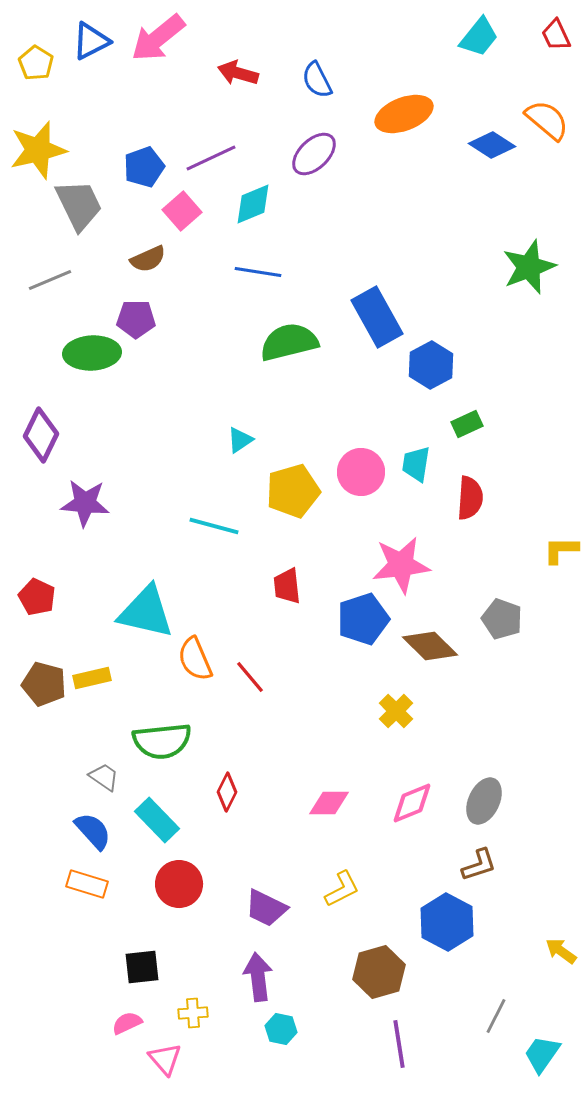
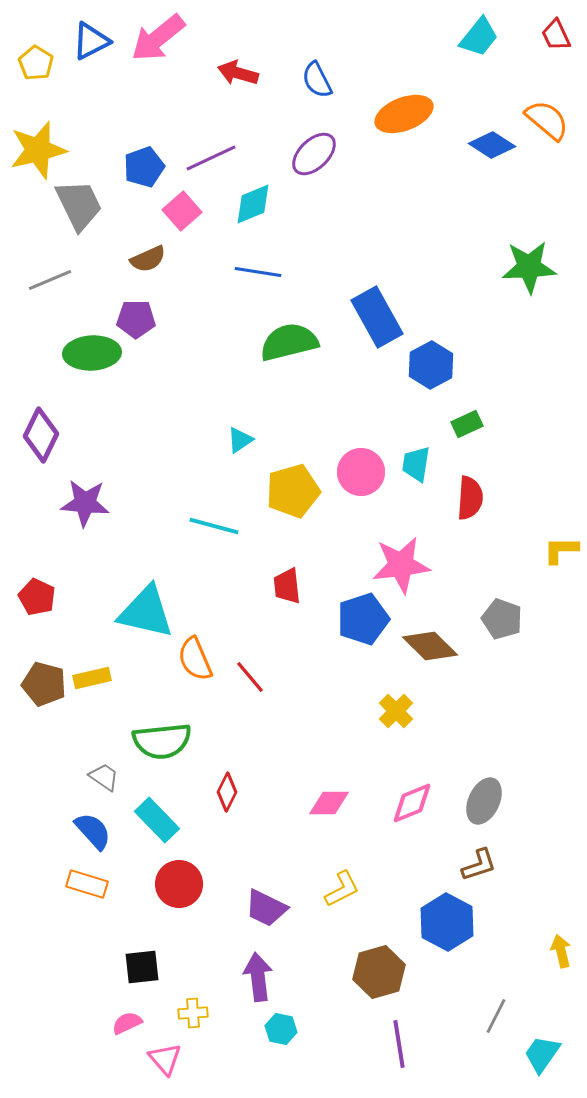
green star at (529, 267): rotated 18 degrees clockwise
yellow arrow at (561, 951): rotated 40 degrees clockwise
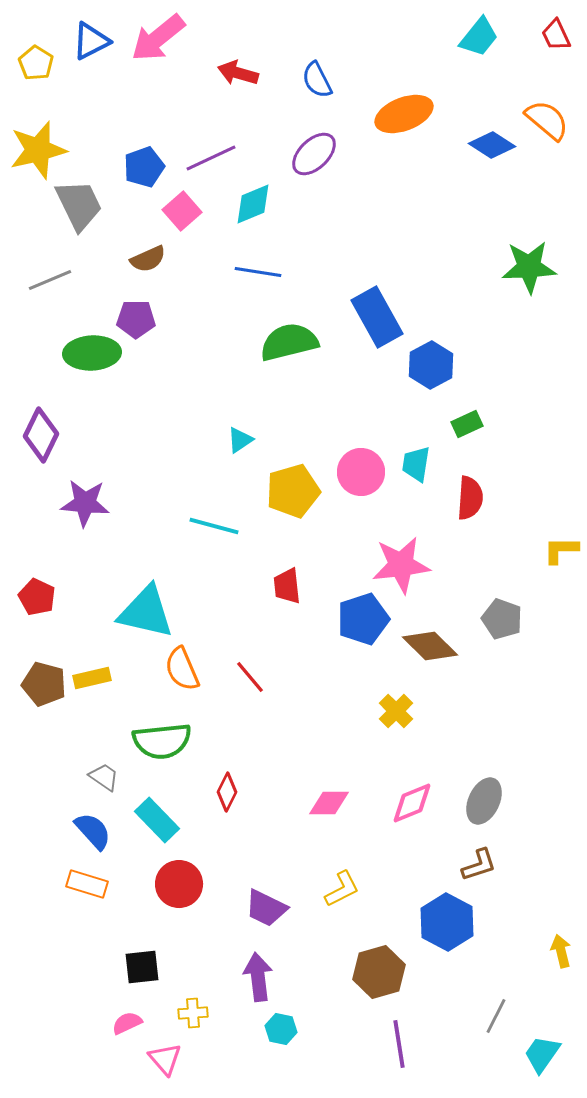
orange semicircle at (195, 659): moved 13 px left, 10 px down
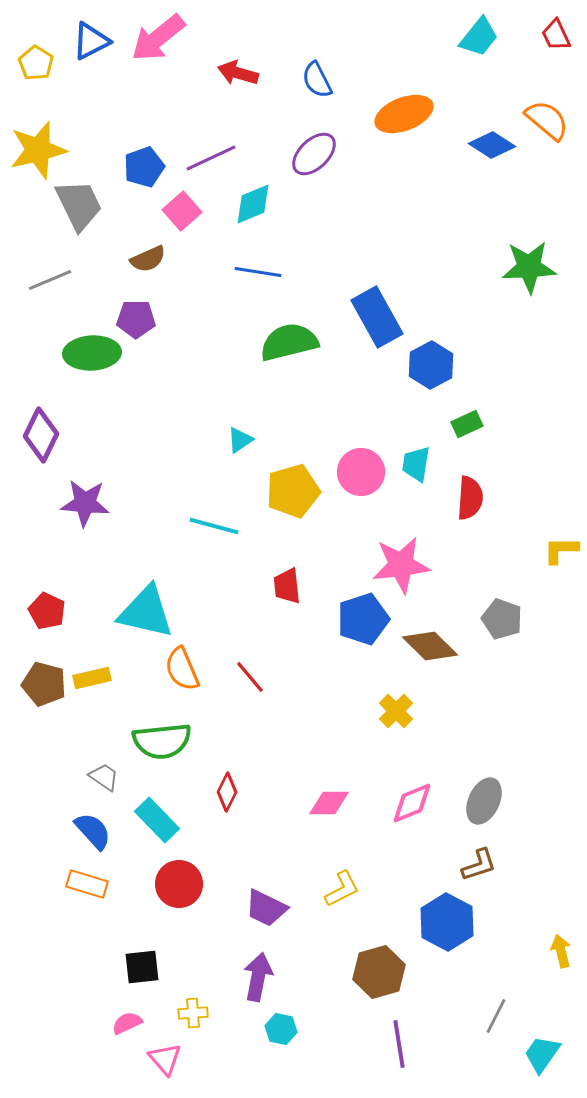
red pentagon at (37, 597): moved 10 px right, 14 px down
purple arrow at (258, 977): rotated 18 degrees clockwise
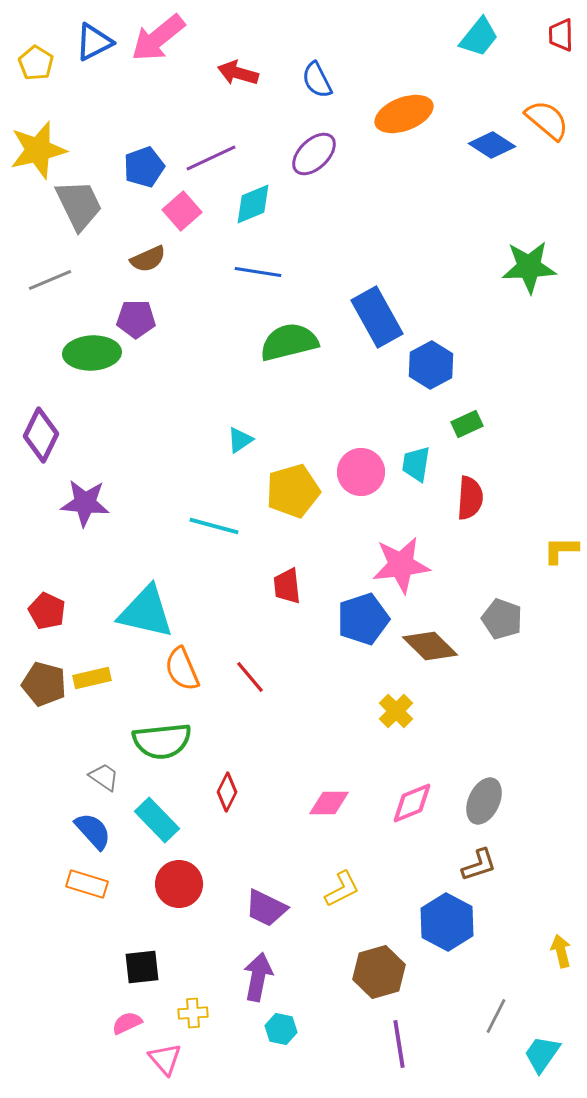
red trapezoid at (556, 35): moved 5 px right; rotated 24 degrees clockwise
blue triangle at (91, 41): moved 3 px right, 1 px down
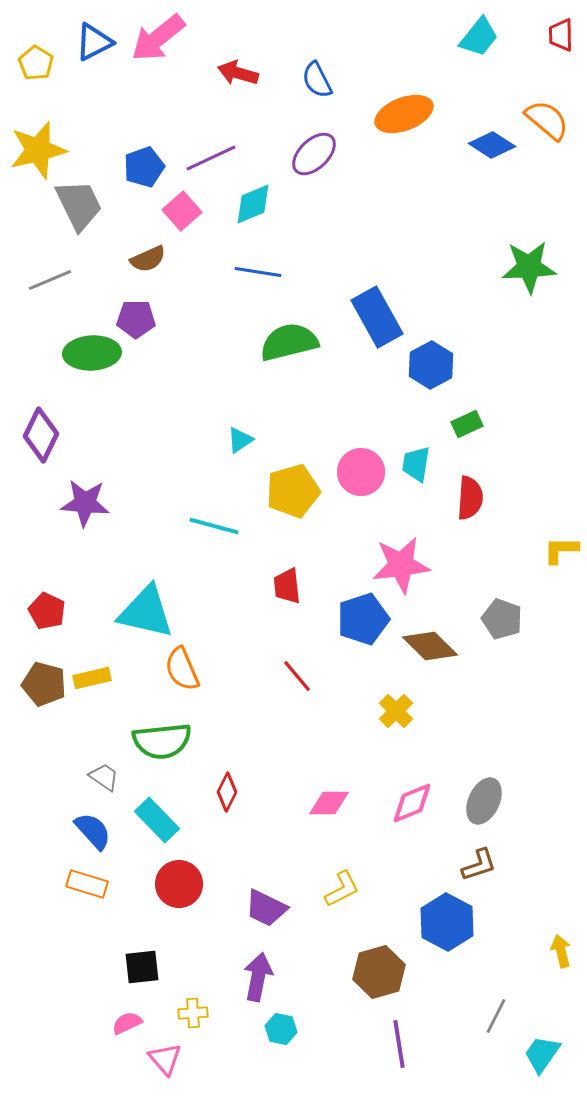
red line at (250, 677): moved 47 px right, 1 px up
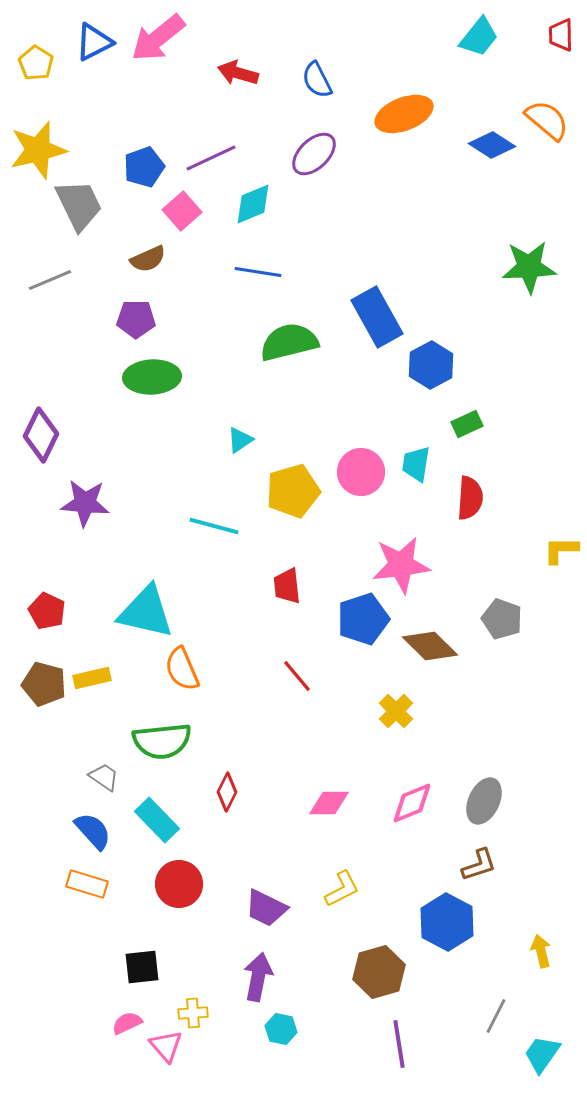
green ellipse at (92, 353): moved 60 px right, 24 px down
yellow arrow at (561, 951): moved 20 px left
pink triangle at (165, 1059): moved 1 px right, 13 px up
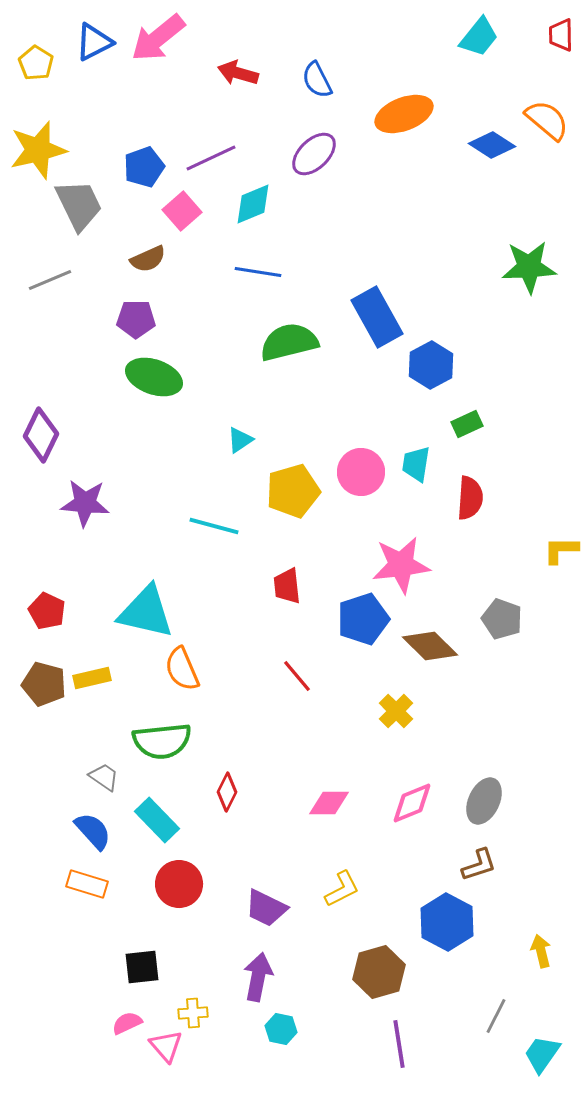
green ellipse at (152, 377): moved 2 px right; rotated 22 degrees clockwise
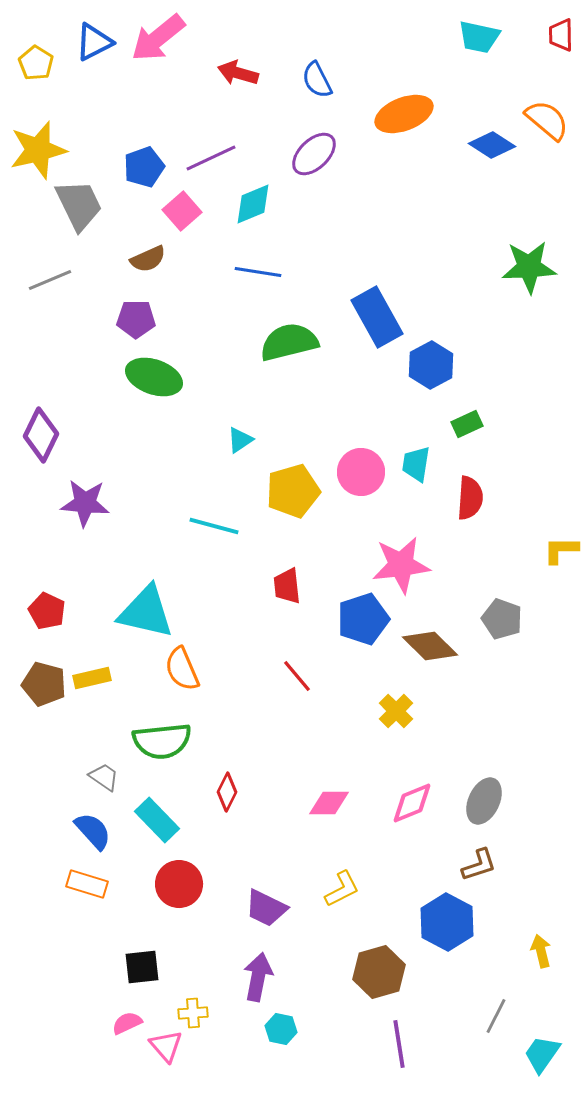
cyan trapezoid at (479, 37): rotated 63 degrees clockwise
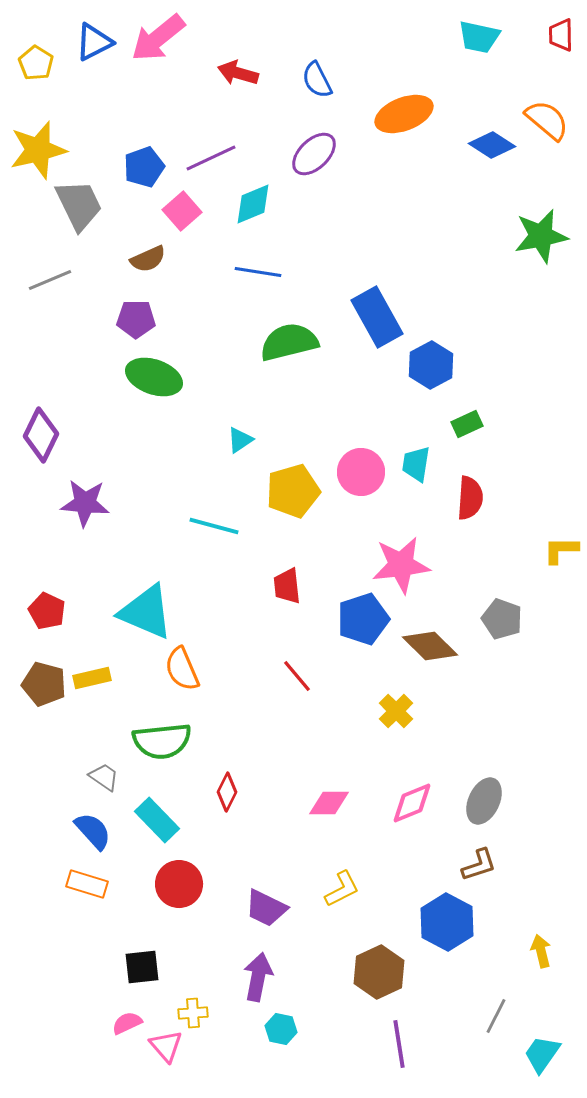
green star at (529, 267): moved 12 px right, 31 px up; rotated 8 degrees counterclockwise
cyan triangle at (146, 612): rotated 10 degrees clockwise
brown hexagon at (379, 972): rotated 9 degrees counterclockwise
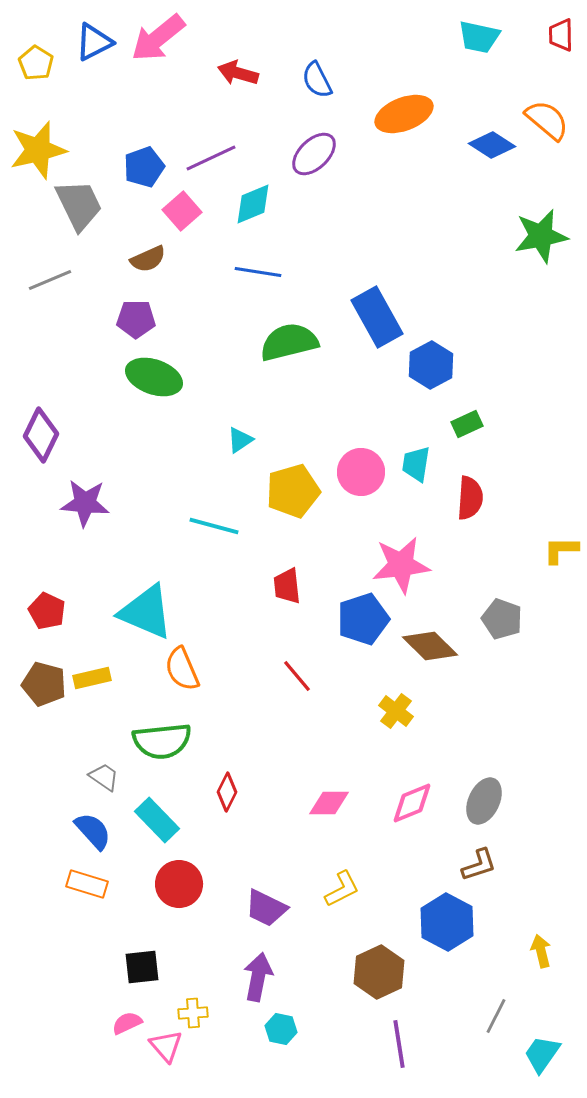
yellow cross at (396, 711): rotated 8 degrees counterclockwise
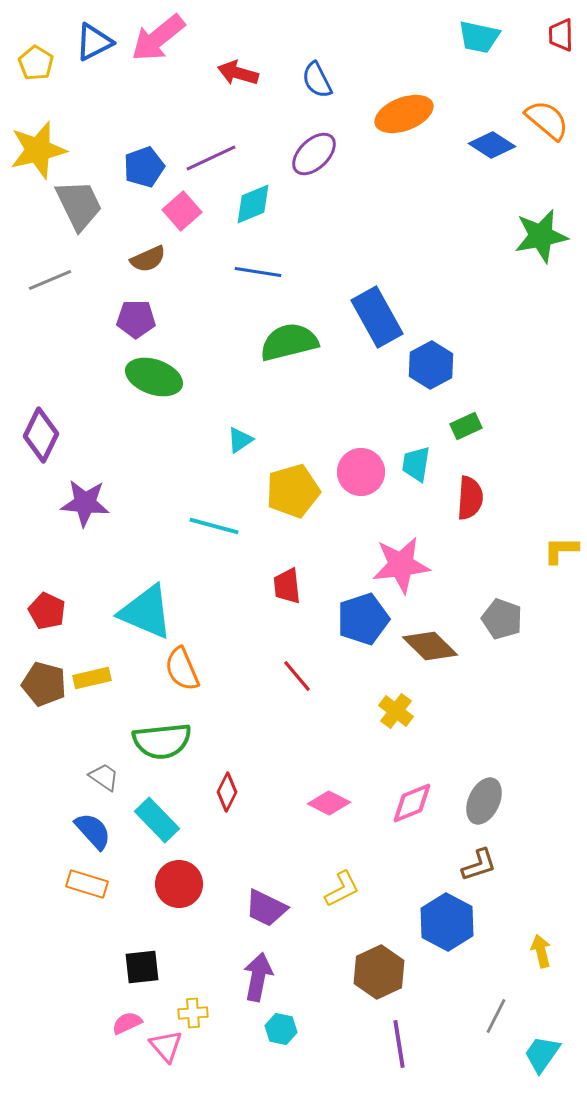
green rectangle at (467, 424): moved 1 px left, 2 px down
pink diamond at (329, 803): rotated 27 degrees clockwise
